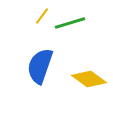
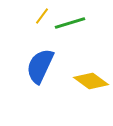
blue semicircle: rotated 6 degrees clockwise
yellow diamond: moved 2 px right, 2 px down
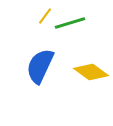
yellow line: moved 3 px right
yellow diamond: moved 9 px up
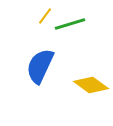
green line: moved 1 px down
yellow diamond: moved 13 px down
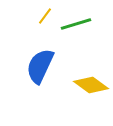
green line: moved 6 px right
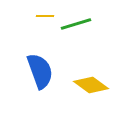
yellow line: rotated 54 degrees clockwise
blue semicircle: moved 5 px down; rotated 135 degrees clockwise
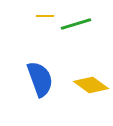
blue semicircle: moved 8 px down
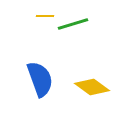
green line: moved 3 px left
yellow diamond: moved 1 px right, 2 px down
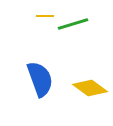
yellow diamond: moved 2 px left, 1 px down
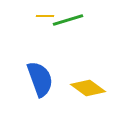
green line: moved 5 px left, 4 px up
yellow diamond: moved 2 px left
